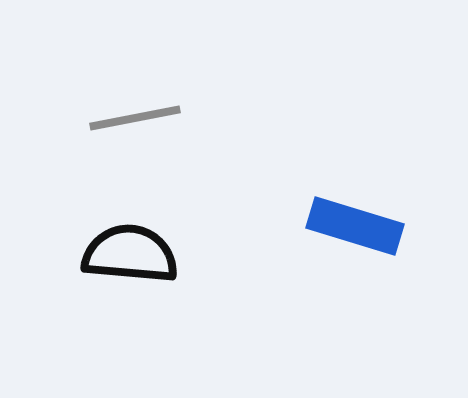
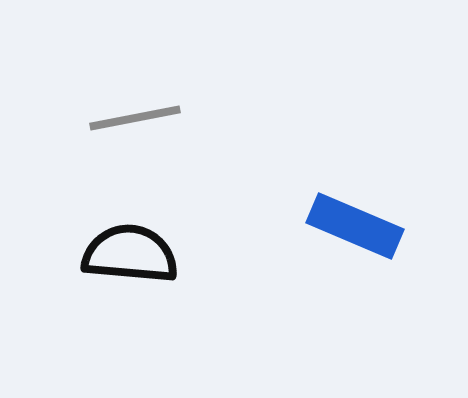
blue rectangle: rotated 6 degrees clockwise
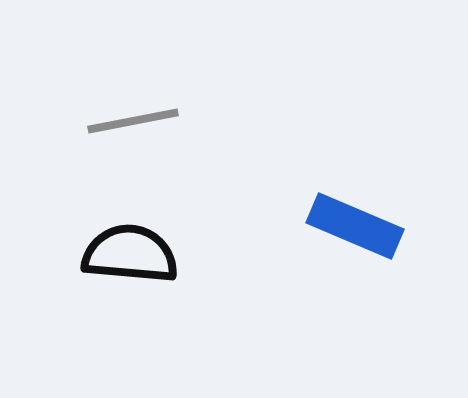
gray line: moved 2 px left, 3 px down
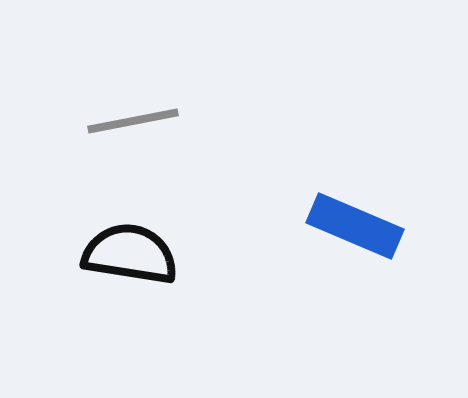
black semicircle: rotated 4 degrees clockwise
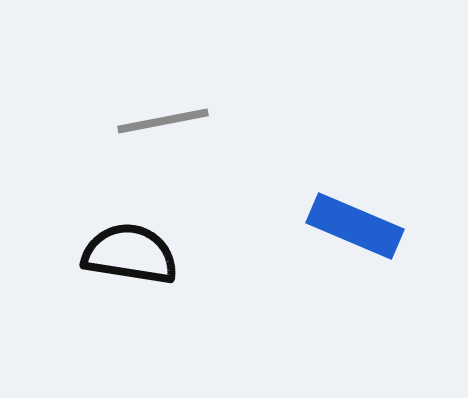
gray line: moved 30 px right
